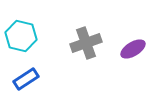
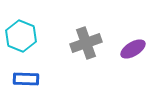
cyan hexagon: rotated 8 degrees clockwise
blue rectangle: rotated 35 degrees clockwise
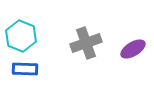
blue rectangle: moved 1 px left, 10 px up
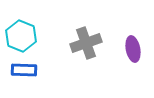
purple ellipse: rotated 70 degrees counterclockwise
blue rectangle: moved 1 px left, 1 px down
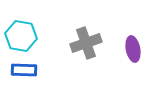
cyan hexagon: rotated 12 degrees counterclockwise
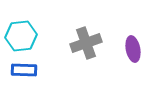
cyan hexagon: rotated 16 degrees counterclockwise
